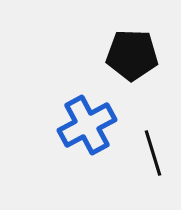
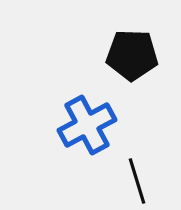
black line: moved 16 px left, 28 px down
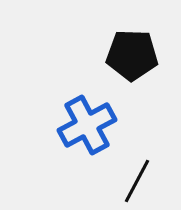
black line: rotated 45 degrees clockwise
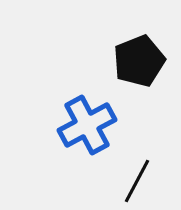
black pentagon: moved 7 px right, 6 px down; rotated 24 degrees counterclockwise
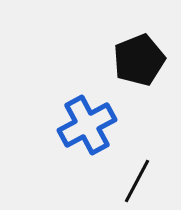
black pentagon: moved 1 px up
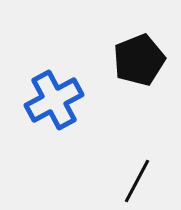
blue cross: moved 33 px left, 25 px up
